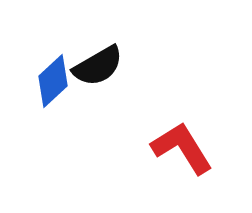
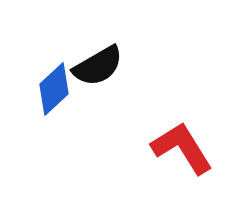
blue diamond: moved 1 px right, 8 px down
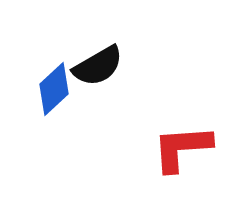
red L-shape: rotated 62 degrees counterclockwise
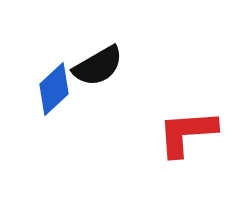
red L-shape: moved 5 px right, 15 px up
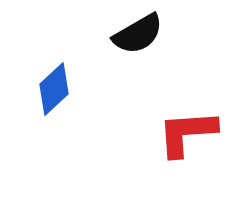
black semicircle: moved 40 px right, 32 px up
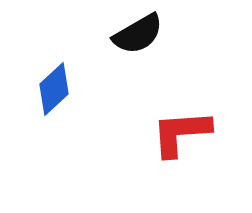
red L-shape: moved 6 px left
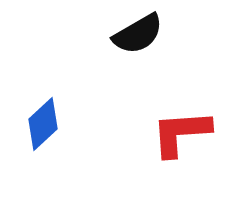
blue diamond: moved 11 px left, 35 px down
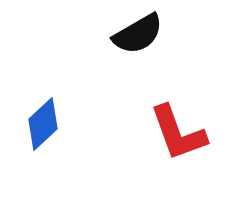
red L-shape: moved 3 px left; rotated 106 degrees counterclockwise
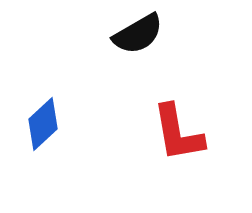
red L-shape: rotated 10 degrees clockwise
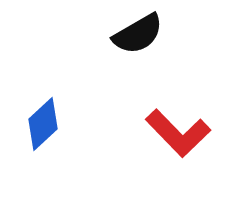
red L-shape: rotated 34 degrees counterclockwise
